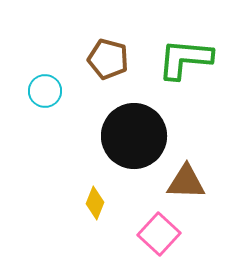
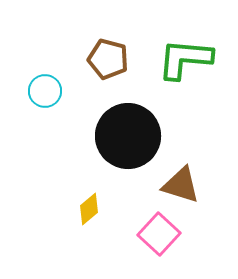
black circle: moved 6 px left
brown triangle: moved 5 px left, 3 px down; rotated 15 degrees clockwise
yellow diamond: moved 6 px left, 6 px down; rotated 28 degrees clockwise
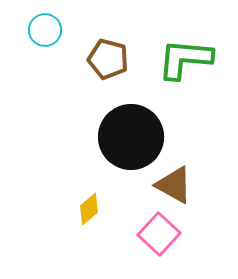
cyan circle: moved 61 px up
black circle: moved 3 px right, 1 px down
brown triangle: moved 7 px left; rotated 12 degrees clockwise
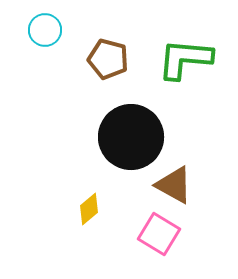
pink square: rotated 12 degrees counterclockwise
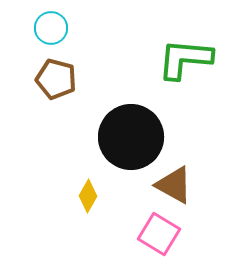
cyan circle: moved 6 px right, 2 px up
brown pentagon: moved 52 px left, 20 px down
yellow diamond: moved 1 px left, 13 px up; rotated 20 degrees counterclockwise
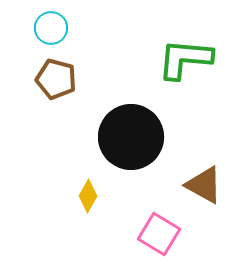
brown triangle: moved 30 px right
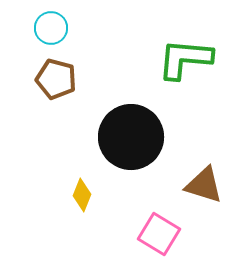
brown triangle: rotated 12 degrees counterclockwise
yellow diamond: moved 6 px left, 1 px up; rotated 8 degrees counterclockwise
